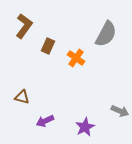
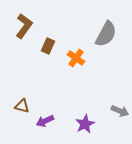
brown triangle: moved 9 px down
purple star: moved 3 px up
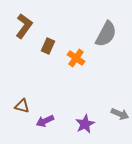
gray arrow: moved 3 px down
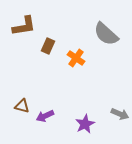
brown L-shape: rotated 45 degrees clockwise
gray semicircle: rotated 104 degrees clockwise
purple arrow: moved 5 px up
